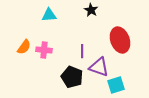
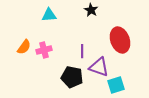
pink cross: rotated 21 degrees counterclockwise
black pentagon: rotated 10 degrees counterclockwise
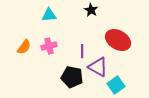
red ellipse: moved 2 px left; rotated 40 degrees counterclockwise
pink cross: moved 5 px right, 4 px up
purple triangle: moved 1 px left; rotated 10 degrees clockwise
cyan square: rotated 18 degrees counterclockwise
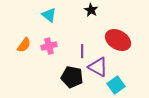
cyan triangle: rotated 42 degrees clockwise
orange semicircle: moved 2 px up
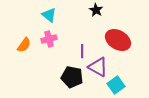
black star: moved 5 px right
pink cross: moved 7 px up
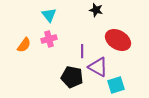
black star: rotated 16 degrees counterclockwise
cyan triangle: rotated 14 degrees clockwise
cyan square: rotated 18 degrees clockwise
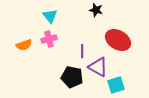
cyan triangle: moved 1 px right, 1 px down
orange semicircle: rotated 35 degrees clockwise
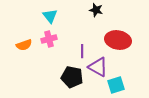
red ellipse: rotated 20 degrees counterclockwise
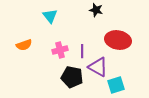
pink cross: moved 11 px right, 11 px down
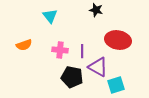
pink cross: rotated 21 degrees clockwise
